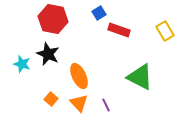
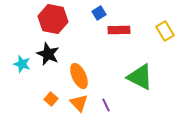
red rectangle: rotated 20 degrees counterclockwise
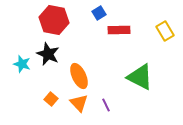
red hexagon: moved 1 px right, 1 px down
